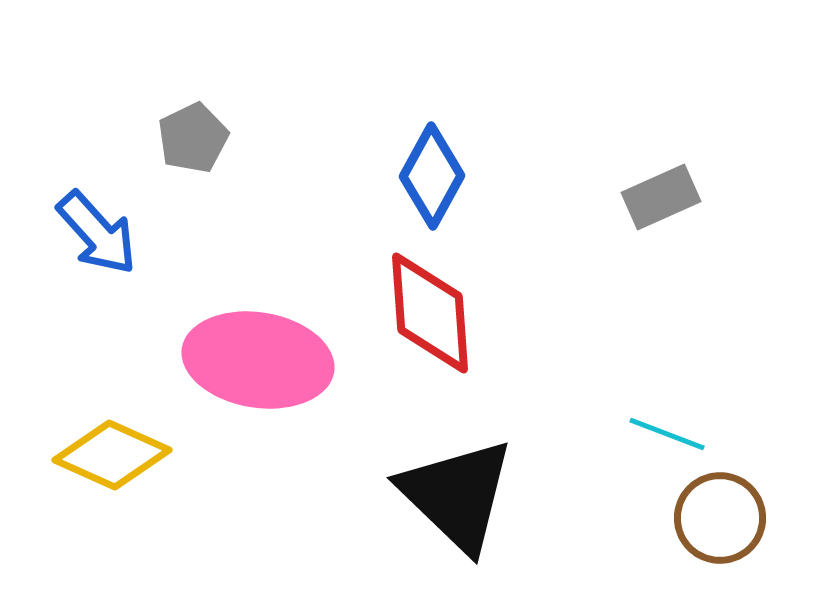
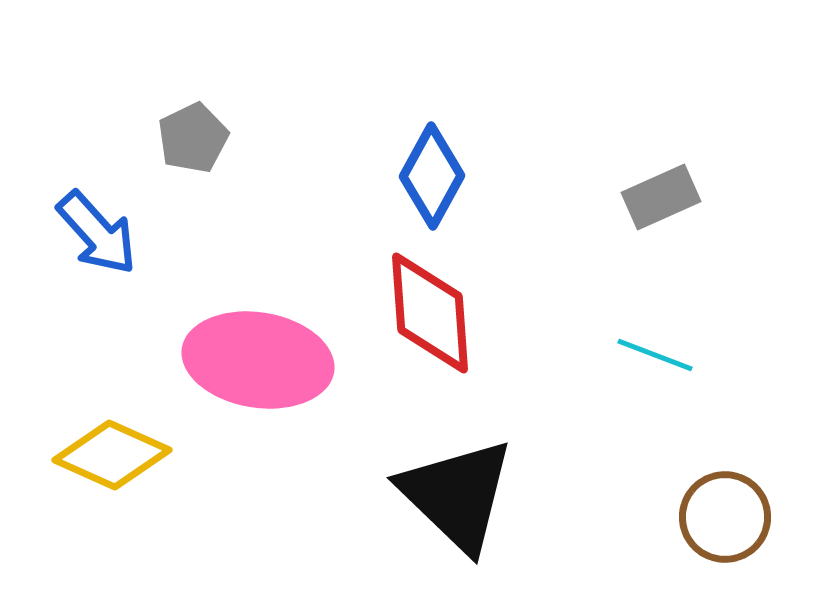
cyan line: moved 12 px left, 79 px up
brown circle: moved 5 px right, 1 px up
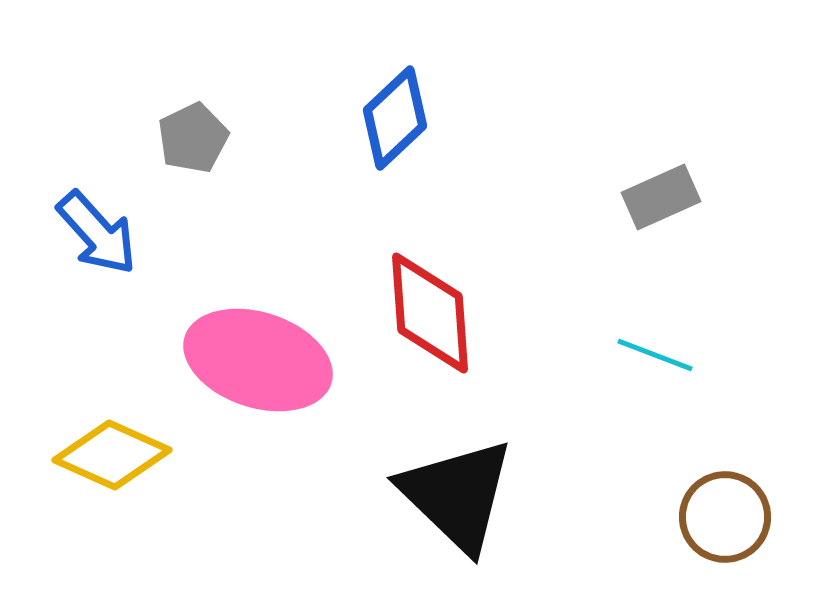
blue diamond: moved 37 px left, 58 px up; rotated 18 degrees clockwise
pink ellipse: rotated 9 degrees clockwise
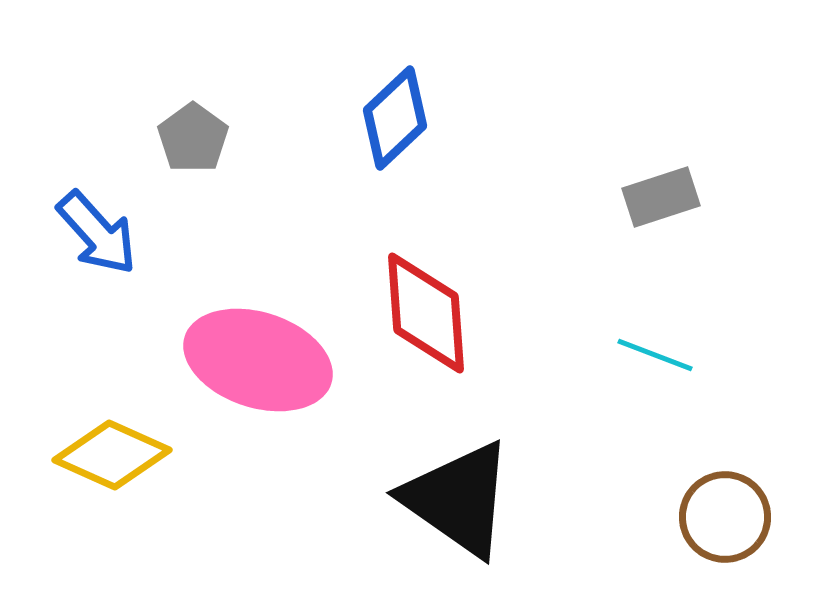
gray pentagon: rotated 10 degrees counterclockwise
gray rectangle: rotated 6 degrees clockwise
red diamond: moved 4 px left
black triangle: moved 1 px right, 4 px down; rotated 9 degrees counterclockwise
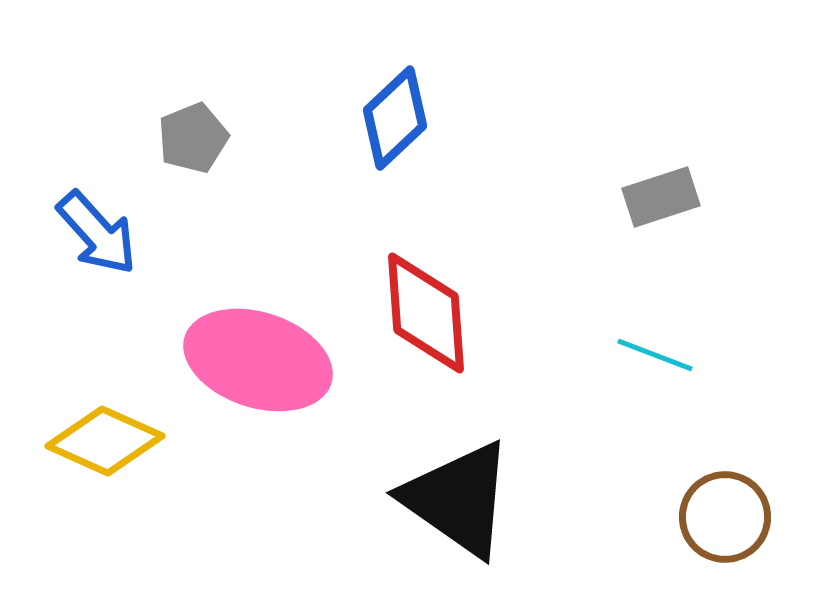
gray pentagon: rotated 14 degrees clockwise
yellow diamond: moved 7 px left, 14 px up
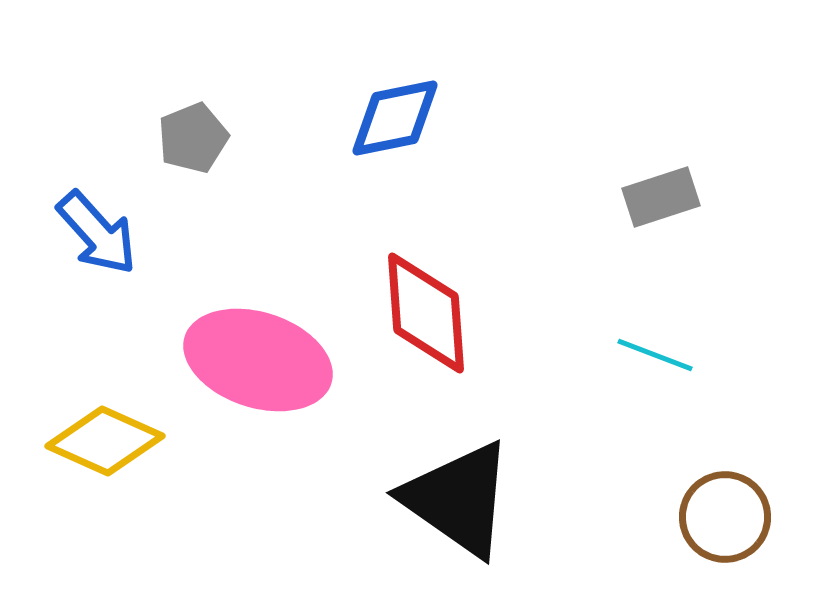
blue diamond: rotated 32 degrees clockwise
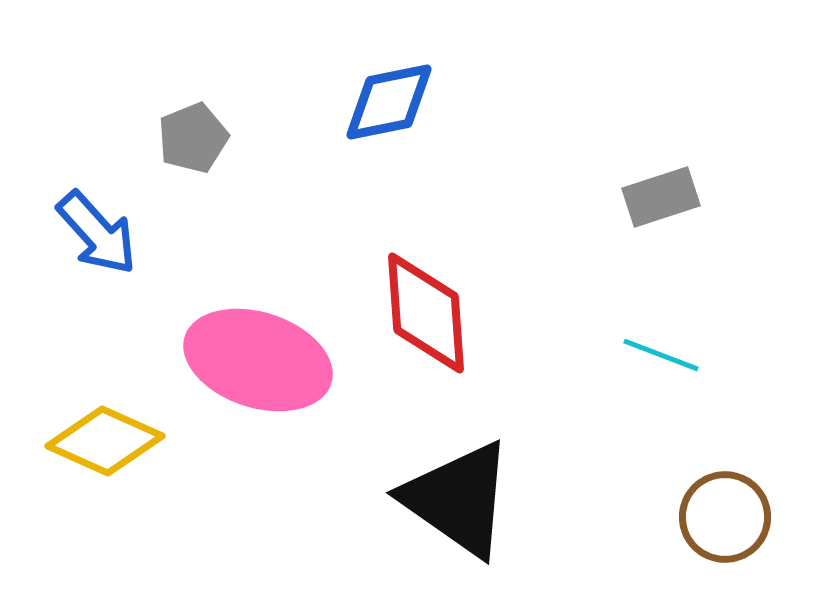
blue diamond: moved 6 px left, 16 px up
cyan line: moved 6 px right
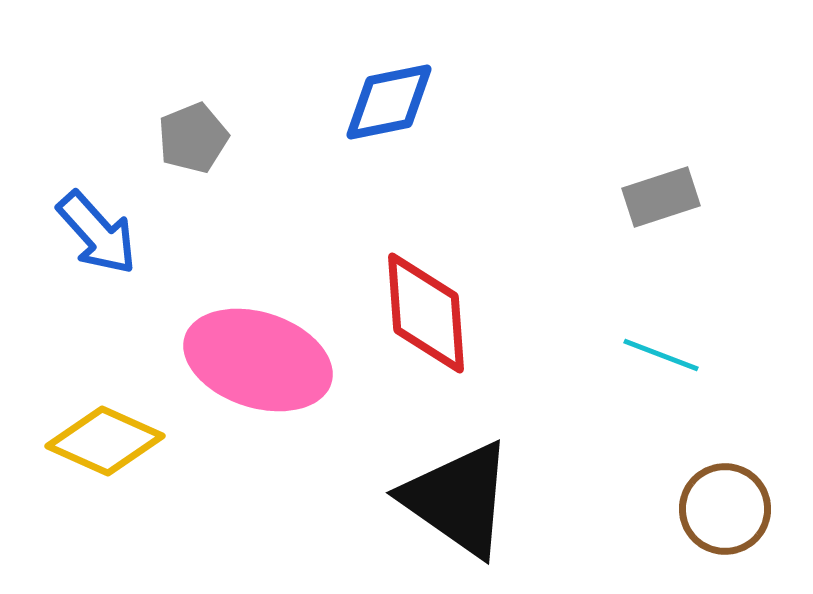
brown circle: moved 8 px up
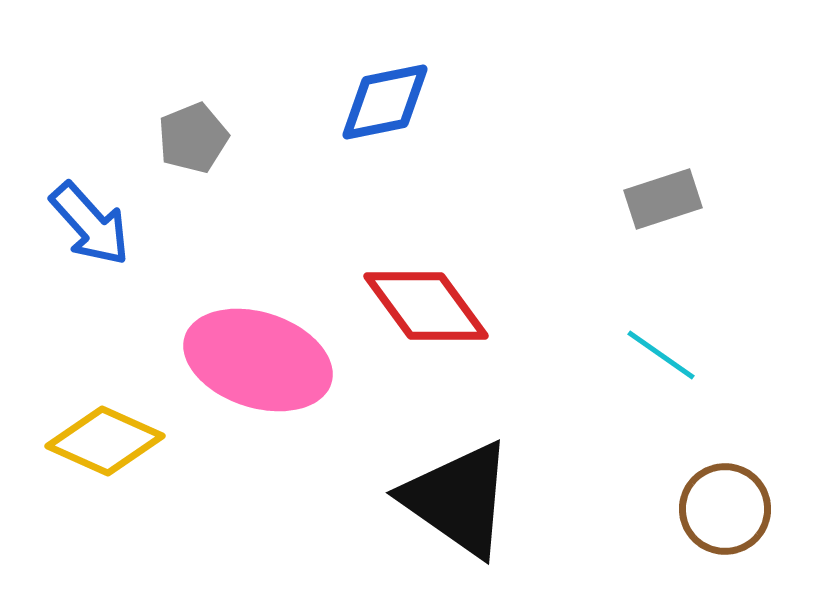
blue diamond: moved 4 px left
gray rectangle: moved 2 px right, 2 px down
blue arrow: moved 7 px left, 9 px up
red diamond: moved 7 px up; rotated 32 degrees counterclockwise
cyan line: rotated 14 degrees clockwise
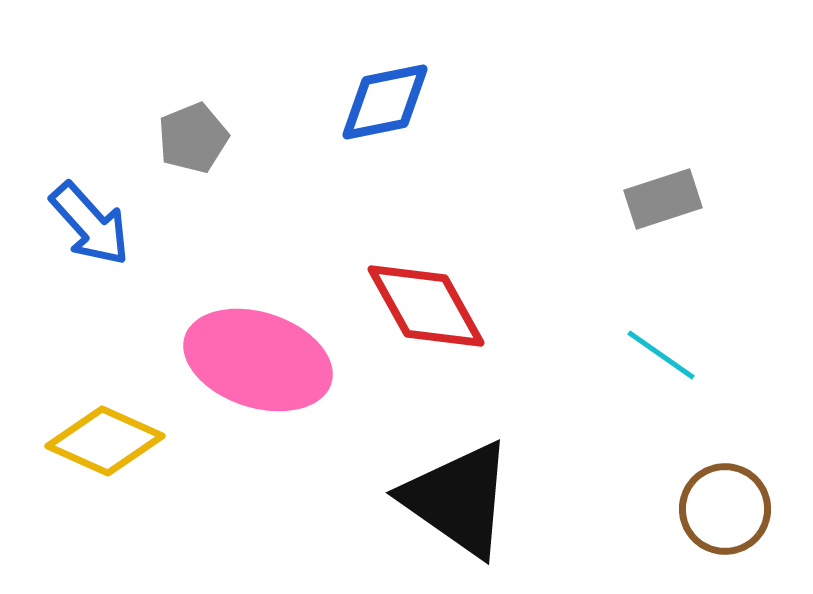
red diamond: rotated 7 degrees clockwise
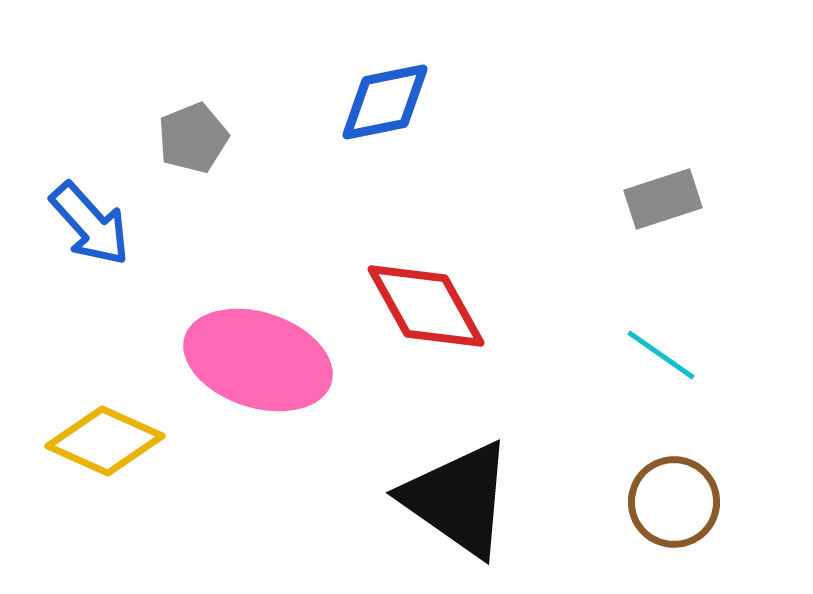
brown circle: moved 51 px left, 7 px up
